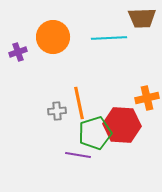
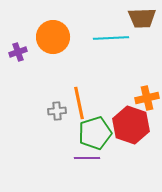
cyan line: moved 2 px right
red hexagon: moved 9 px right; rotated 15 degrees clockwise
purple line: moved 9 px right, 3 px down; rotated 10 degrees counterclockwise
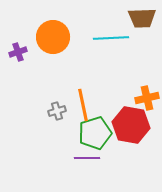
orange line: moved 4 px right, 2 px down
gray cross: rotated 12 degrees counterclockwise
red hexagon: rotated 9 degrees counterclockwise
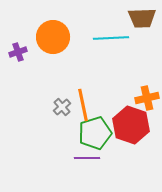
gray cross: moved 5 px right, 4 px up; rotated 24 degrees counterclockwise
red hexagon: rotated 9 degrees clockwise
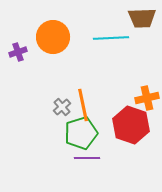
green pentagon: moved 14 px left
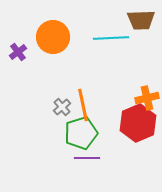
brown trapezoid: moved 1 px left, 2 px down
purple cross: rotated 18 degrees counterclockwise
red hexagon: moved 7 px right, 2 px up; rotated 18 degrees clockwise
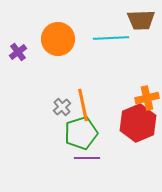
orange circle: moved 5 px right, 2 px down
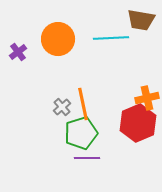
brown trapezoid: rotated 12 degrees clockwise
orange line: moved 1 px up
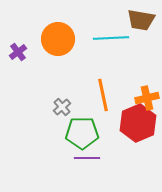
orange line: moved 20 px right, 9 px up
green pentagon: moved 1 px right; rotated 16 degrees clockwise
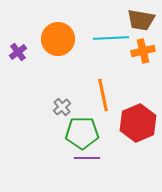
orange cross: moved 4 px left, 47 px up
